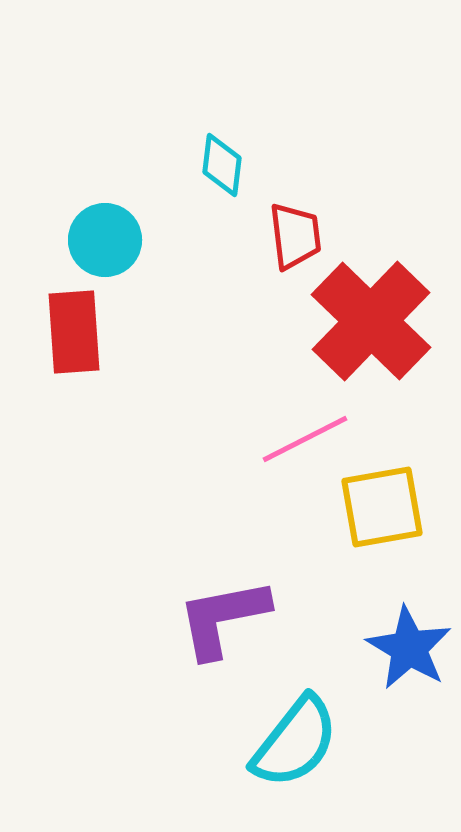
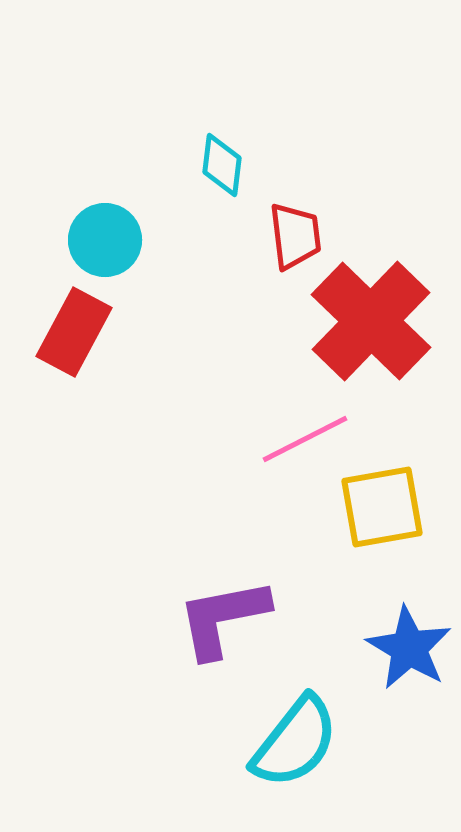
red rectangle: rotated 32 degrees clockwise
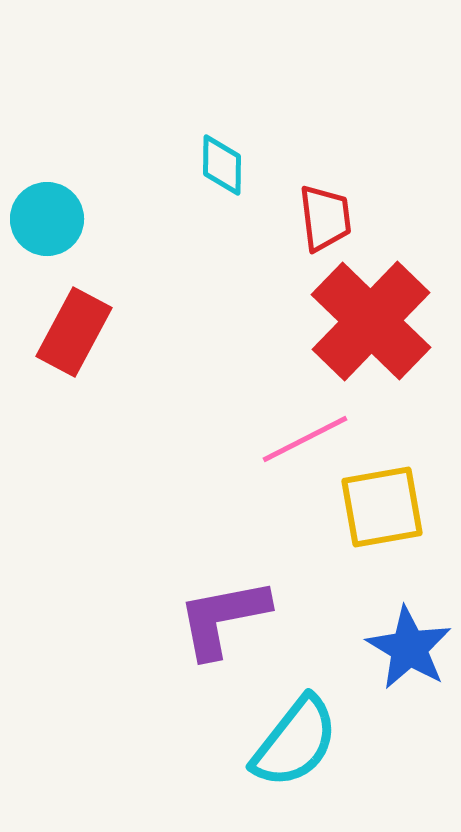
cyan diamond: rotated 6 degrees counterclockwise
red trapezoid: moved 30 px right, 18 px up
cyan circle: moved 58 px left, 21 px up
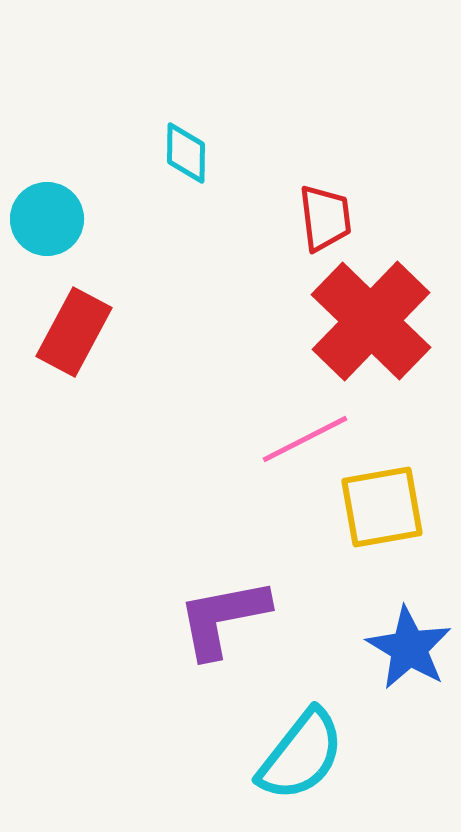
cyan diamond: moved 36 px left, 12 px up
cyan semicircle: moved 6 px right, 13 px down
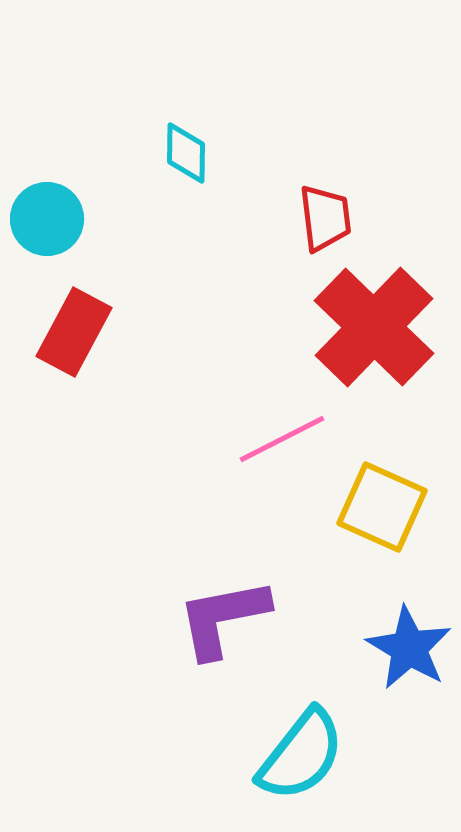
red cross: moved 3 px right, 6 px down
pink line: moved 23 px left
yellow square: rotated 34 degrees clockwise
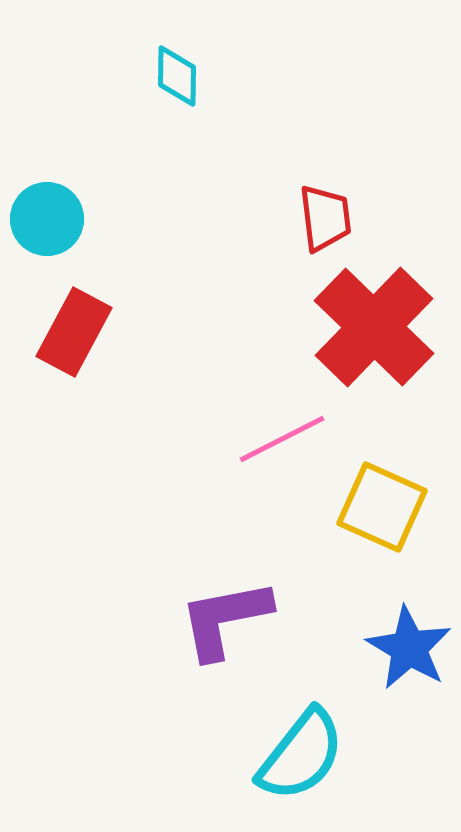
cyan diamond: moved 9 px left, 77 px up
purple L-shape: moved 2 px right, 1 px down
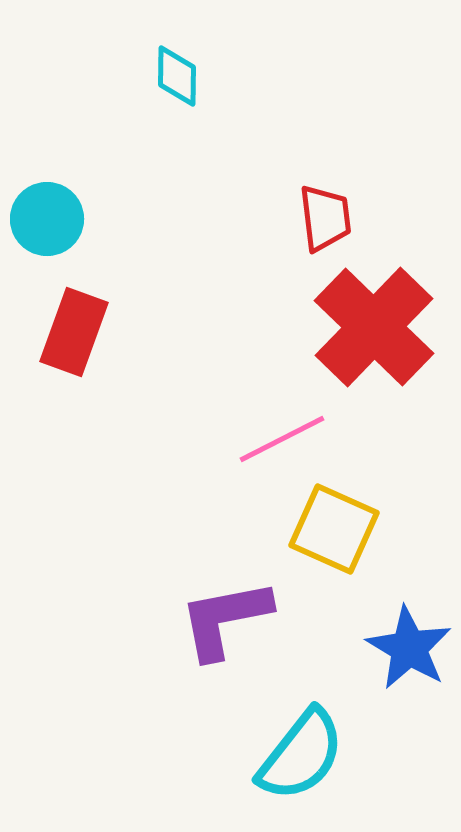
red rectangle: rotated 8 degrees counterclockwise
yellow square: moved 48 px left, 22 px down
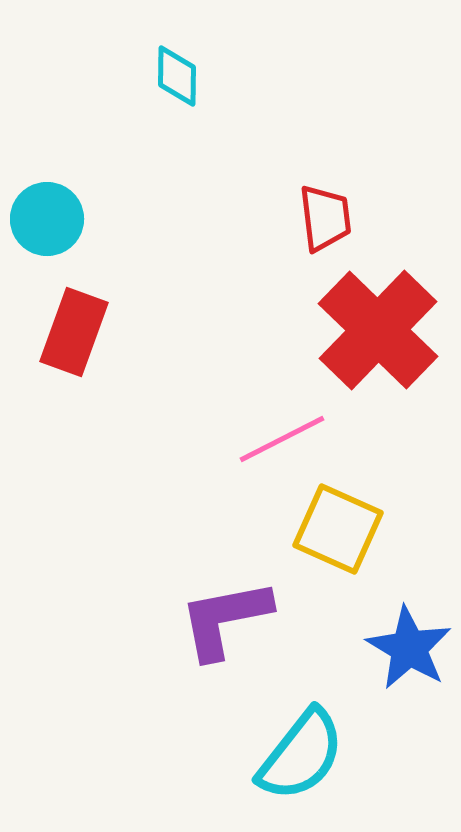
red cross: moved 4 px right, 3 px down
yellow square: moved 4 px right
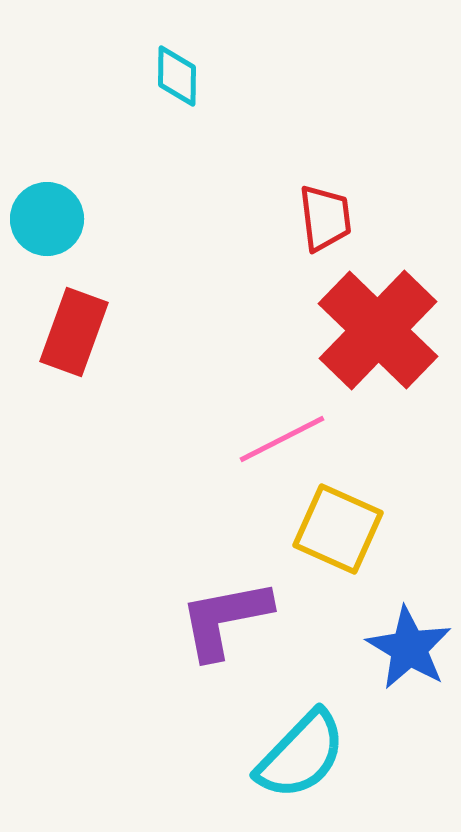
cyan semicircle: rotated 6 degrees clockwise
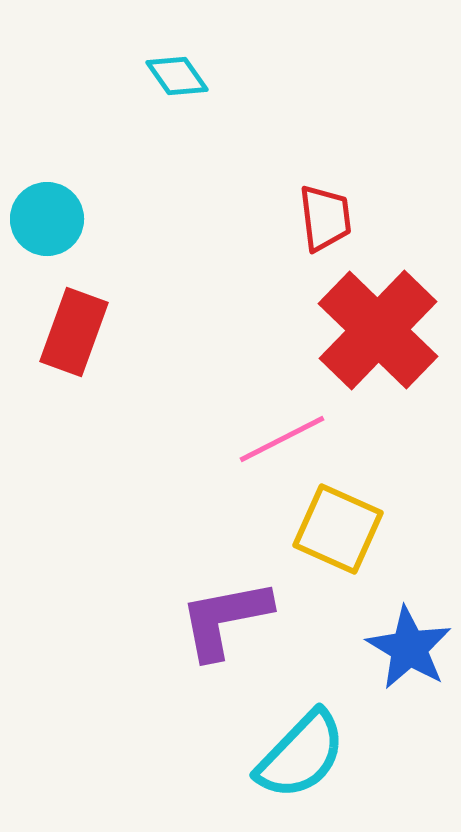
cyan diamond: rotated 36 degrees counterclockwise
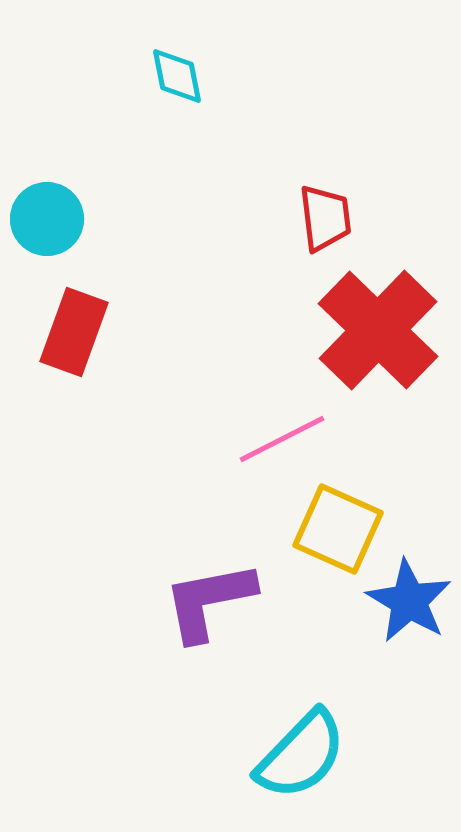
cyan diamond: rotated 24 degrees clockwise
purple L-shape: moved 16 px left, 18 px up
blue star: moved 47 px up
